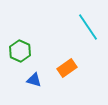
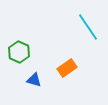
green hexagon: moved 1 px left, 1 px down
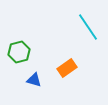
green hexagon: rotated 20 degrees clockwise
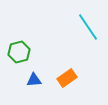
orange rectangle: moved 10 px down
blue triangle: rotated 21 degrees counterclockwise
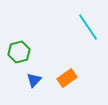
blue triangle: rotated 42 degrees counterclockwise
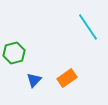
green hexagon: moved 5 px left, 1 px down
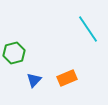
cyan line: moved 2 px down
orange rectangle: rotated 12 degrees clockwise
